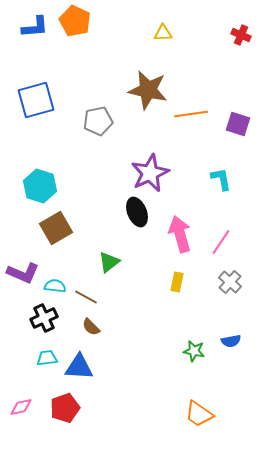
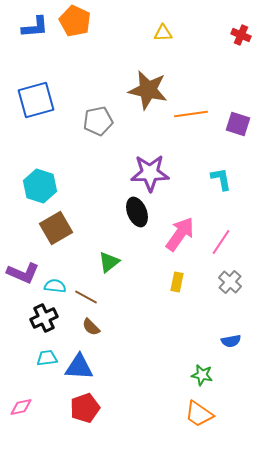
purple star: rotated 24 degrees clockwise
pink arrow: rotated 51 degrees clockwise
green star: moved 8 px right, 24 px down
red pentagon: moved 20 px right
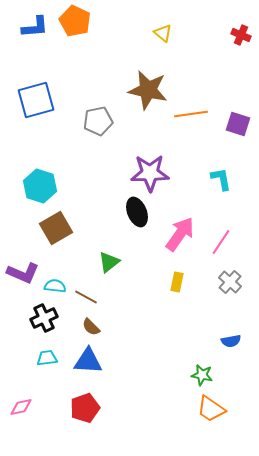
yellow triangle: rotated 42 degrees clockwise
blue triangle: moved 9 px right, 6 px up
orange trapezoid: moved 12 px right, 5 px up
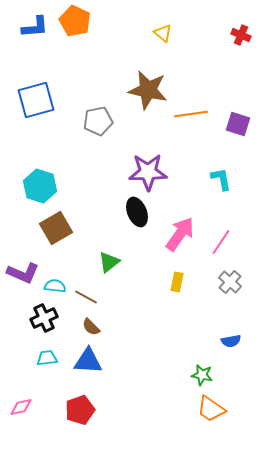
purple star: moved 2 px left, 1 px up
red pentagon: moved 5 px left, 2 px down
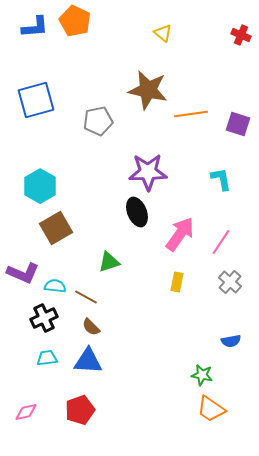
cyan hexagon: rotated 12 degrees clockwise
green triangle: rotated 20 degrees clockwise
pink diamond: moved 5 px right, 5 px down
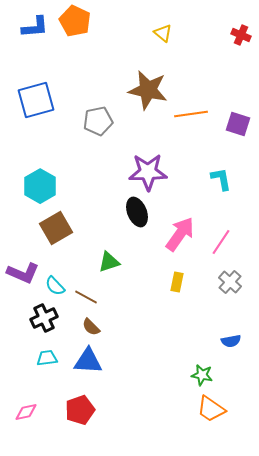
cyan semicircle: rotated 140 degrees counterclockwise
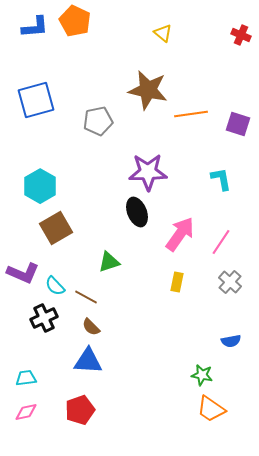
cyan trapezoid: moved 21 px left, 20 px down
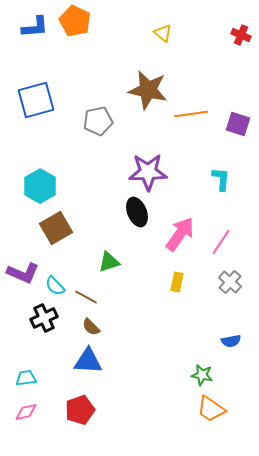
cyan L-shape: rotated 15 degrees clockwise
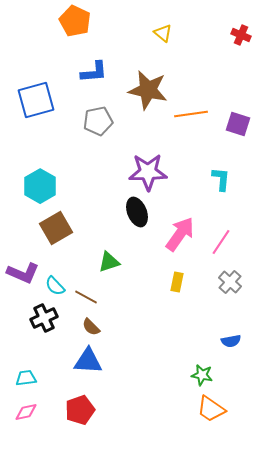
blue L-shape: moved 59 px right, 45 px down
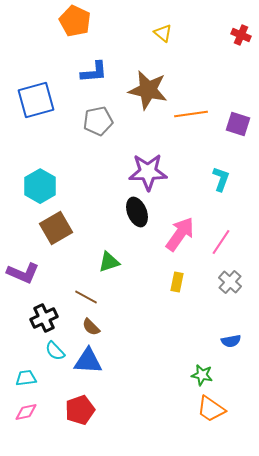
cyan L-shape: rotated 15 degrees clockwise
cyan semicircle: moved 65 px down
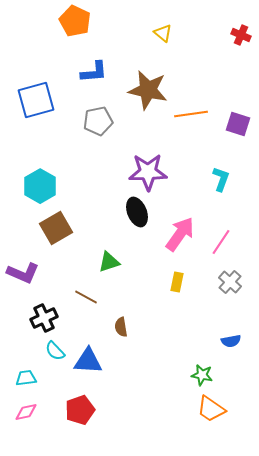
brown semicircle: moved 30 px right; rotated 36 degrees clockwise
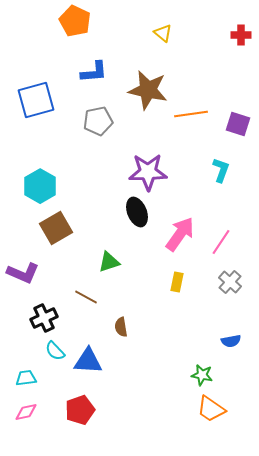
red cross: rotated 24 degrees counterclockwise
cyan L-shape: moved 9 px up
